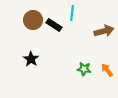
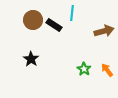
green star: rotated 24 degrees clockwise
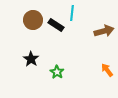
black rectangle: moved 2 px right
green star: moved 27 px left, 3 px down
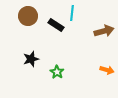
brown circle: moved 5 px left, 4 px up
black star: rotated 21 degrees clockwise
orange arrow: rotated 144 degrees clockwise
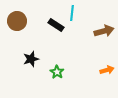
brown circle: moved 11 px left, 5 px down
orange arrow: rotated 32 degrees counterclockwise
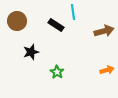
cyan line: moved 1 px right, 1 px up; rotated 14 degrees counterclockwise
black star: moved 7 px up
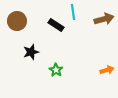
brown arrow: moved 12 px up
green star: moved 1 px left, 2 px up
